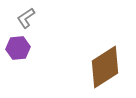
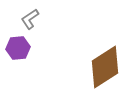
gray L-shape: moved 4 px right, 1 px down
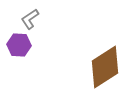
purple hexagon: moved 1 px right, 3 px up; rotated 10 degrees clockwise
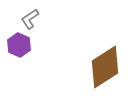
purple hexagon: rotated 20 degrees clockwise
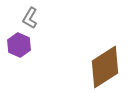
gray L-shape: moved 1 px up; rotated 25 degrees counterclockwise
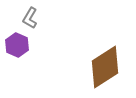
purple hexagon: moved 2 px left
